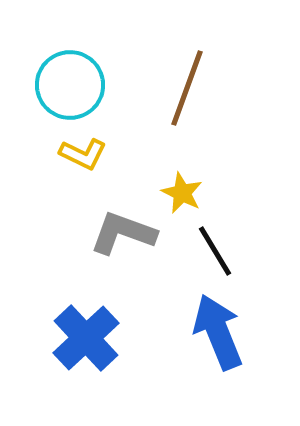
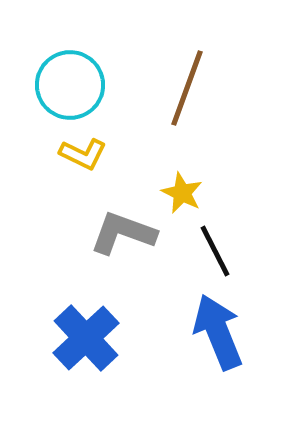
black line: rotated 4 degrees clockwise
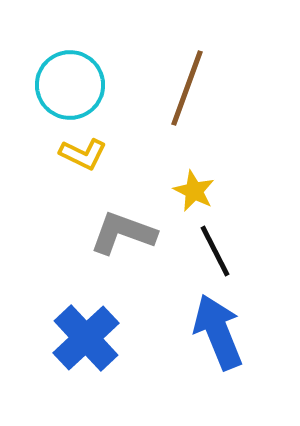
yellow star: moved 12 px right, 2 px up
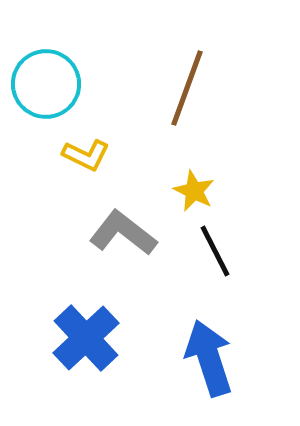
cyan circle: moved 24 px left, 1 px up
yellow L-shape: moved 3 px right, 1 px down
gray L-shape: rotated 18 degrees clockwise
blue arrow: moved 9 px left, 26 px down; rotated 4 degrees clockwise
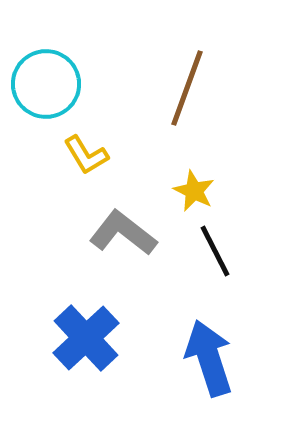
yellow L-shape: rotated 33 degrees clockwise
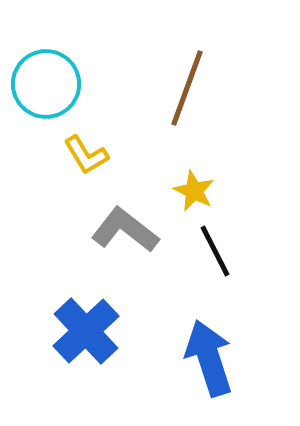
gray L-shape: moved 2 px right, 3 px up
blue cross: moved 7 px up
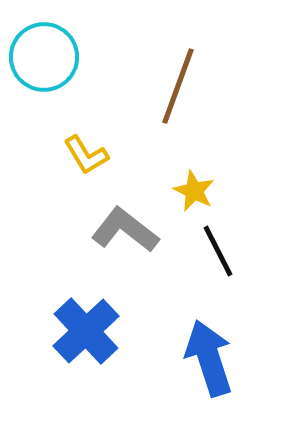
cyan circle: moved 2 px left, 27 px up
brown line: moved 9 px left, 2 px up
black line: moved 3 px right
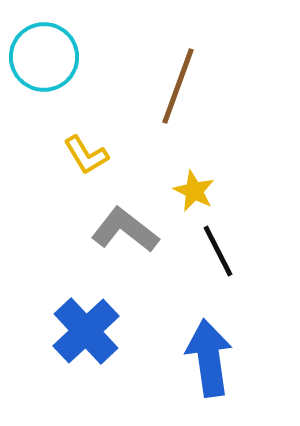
blue arrow: rotated 10 degrees clockwise
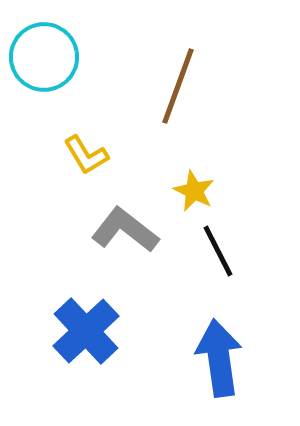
blue arrow: moved 10 px right
